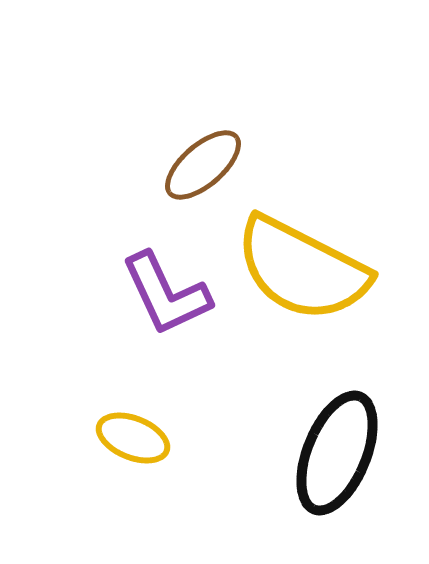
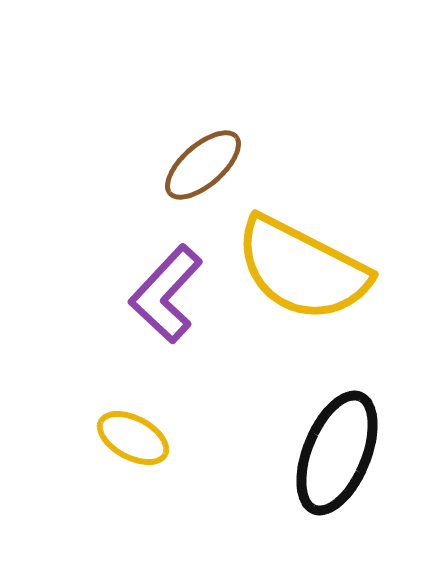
purple L-shape: rotated 68 degrees clockwise
yellow ellipse: rotated 6 degrees clockwise
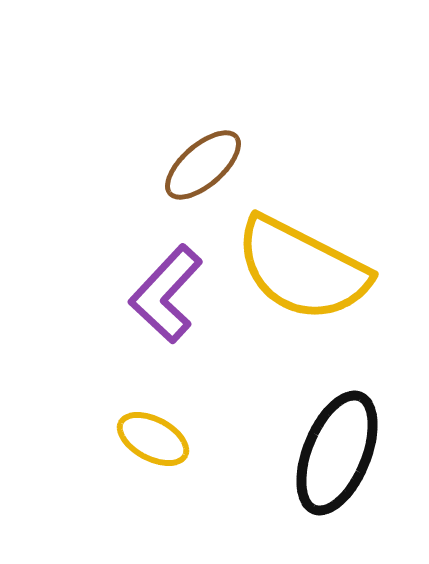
yellow ellipse: moved 20 px right, 1 px down
